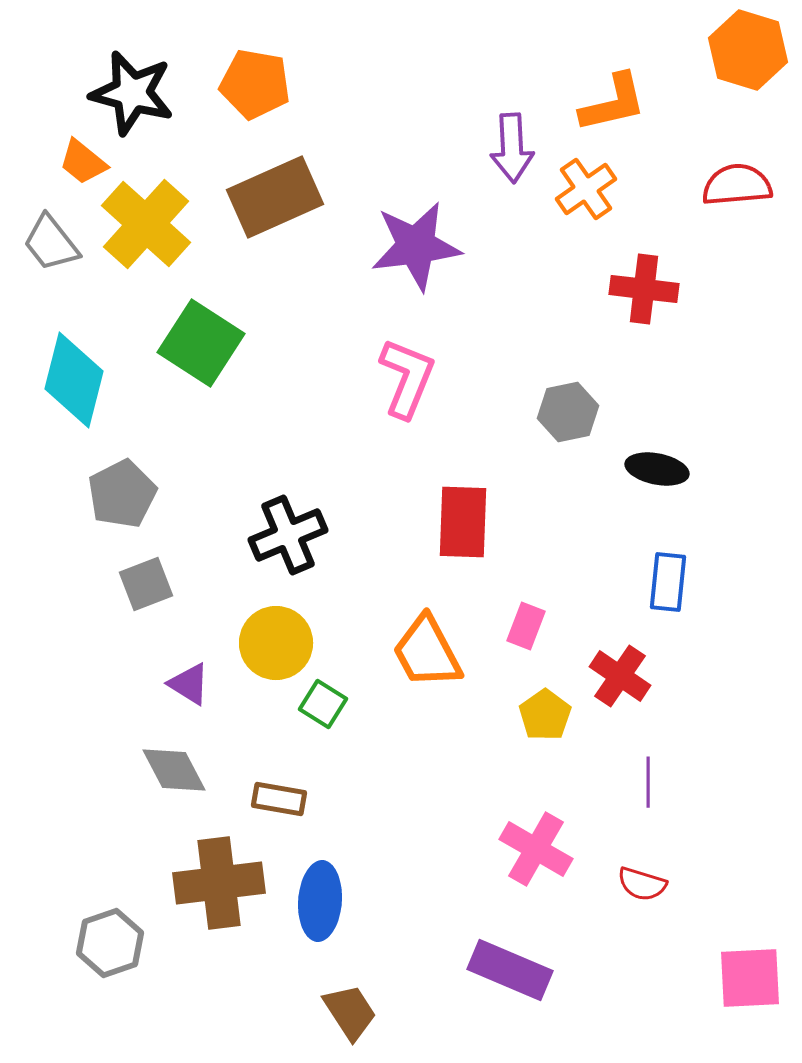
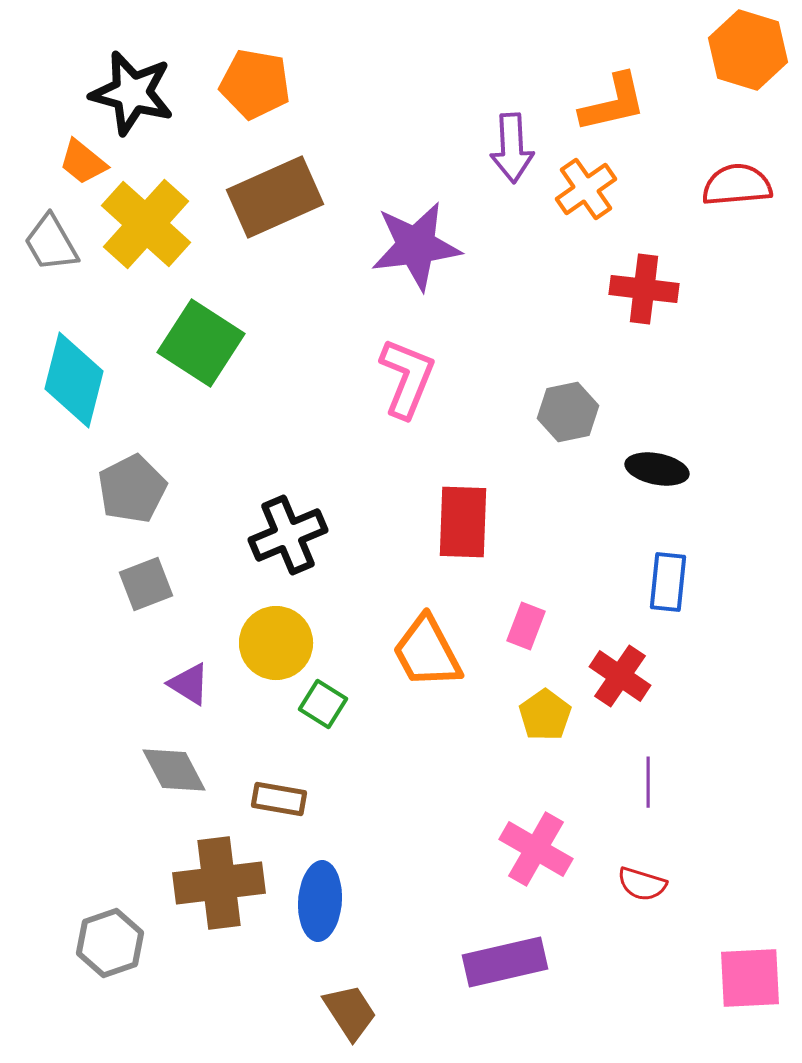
gray trapezoid at (51, 243): rotated 8 degrees clockwise
gray pentagon at (122, 494): moved 10 px right, 5 px up
purple rectangle at (510, 970): moved 5 px left, 8 px up; rotated 36 degrees counterclockwise
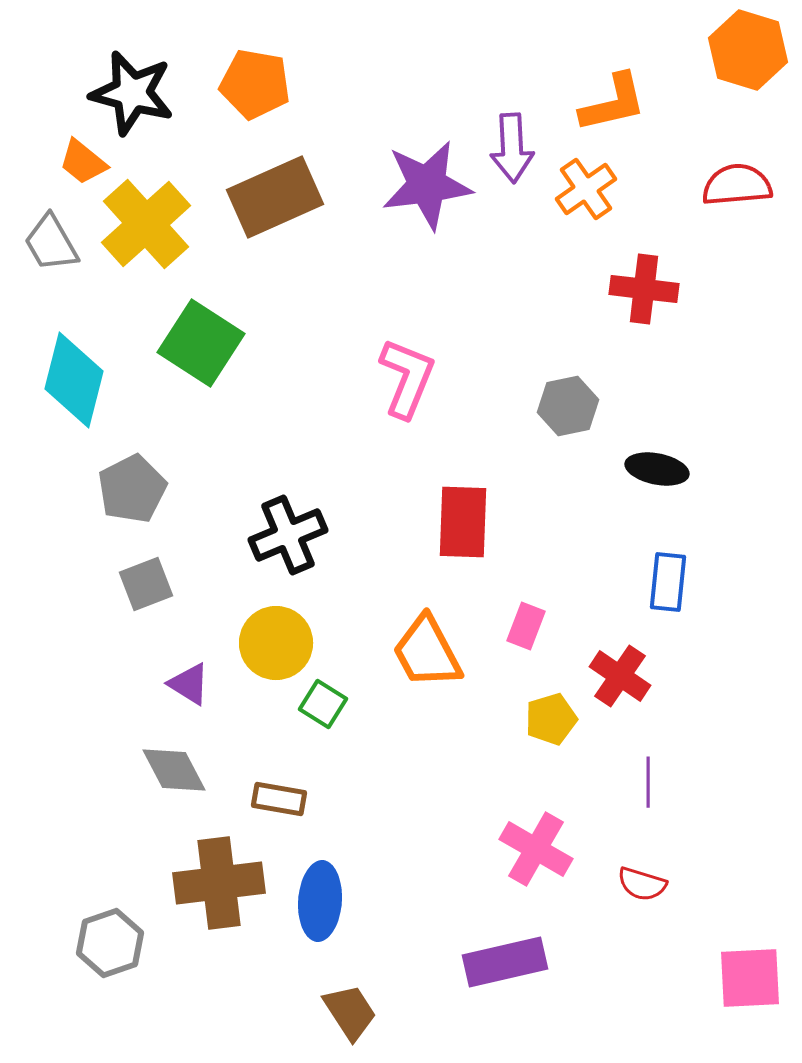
yellow cross at (146, 224): rotated 6 degrees clockwise
purple star at (416, 246): moved 11 px right, 61 px up
gray hexagon at (568, 412): moved 6 px up
yellow pentagon at (545, 715): moved 6 px right, 4 px down; rotated 18 degrees clockwise
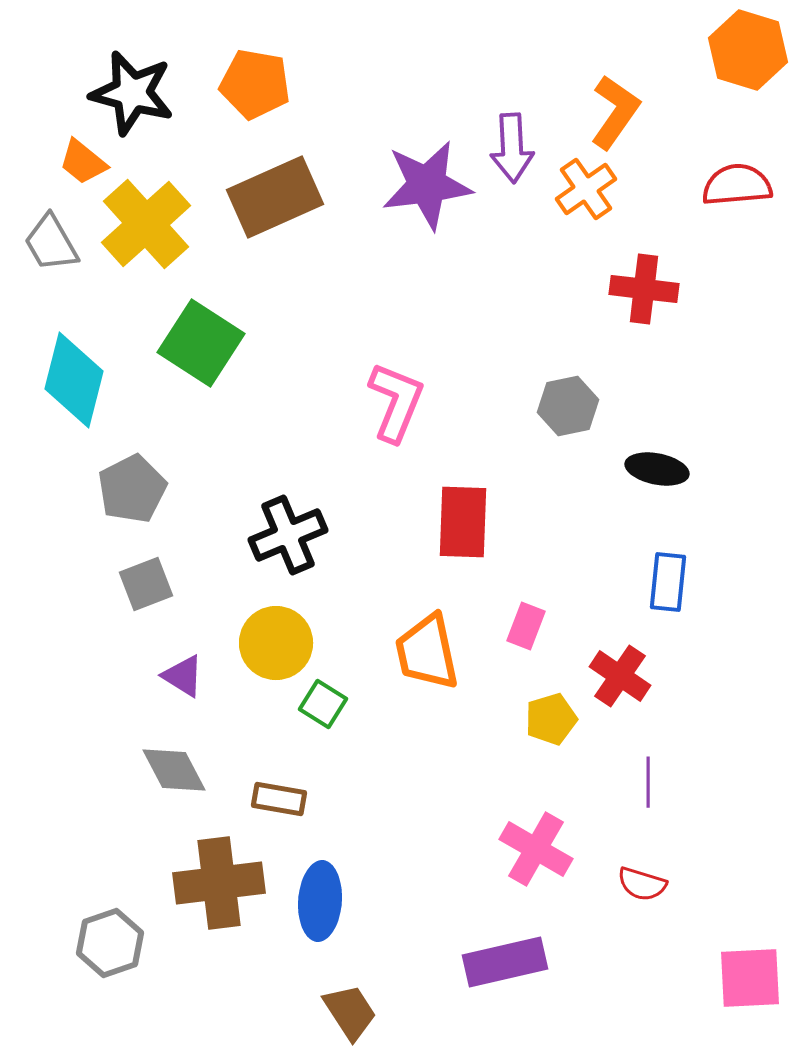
orange L-shape at (613, 103): moved 2 px right, 9 px down; rotated 42 degrees counterclockwise
pink L-shape at (407, 378): moved 11 px left, 24 px down
orange trapezoid at (427, 652): rotated 16 degrees clockwise
purple triangle at (189, 684): moved 6 px left, 8 px up
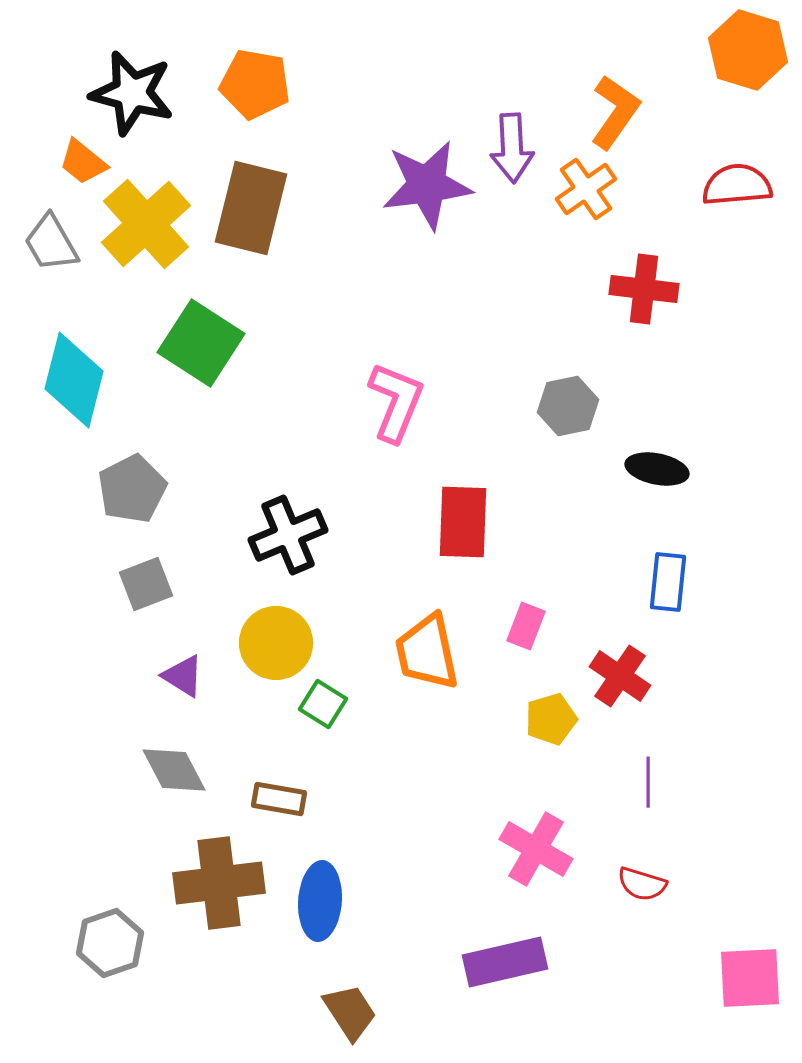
brown rectangle at (275, 197): moved 24 px left, 11 px down; rotated 52 degrees counterclockwise
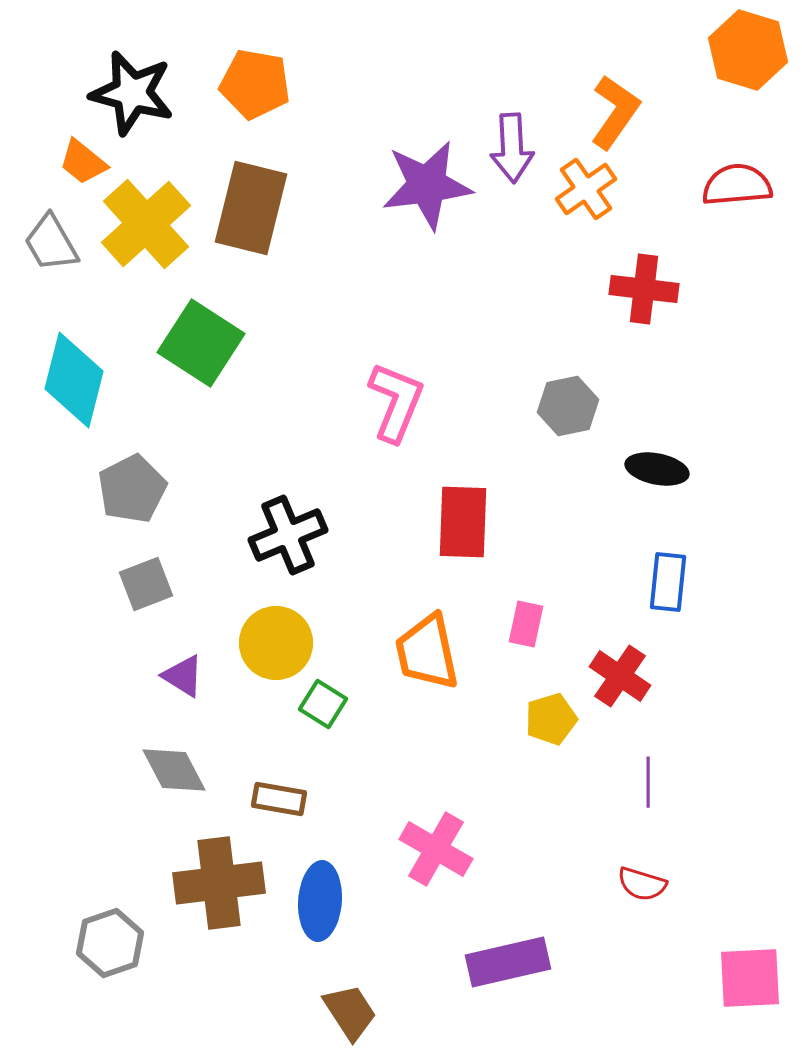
pink rectangle at (526, 626): moved 2 px up; rotated 9 degrees counterclockwise
pink cross at (536, 849): moved 100 px left
purple rectangle at (505, 962): moved 3 px right
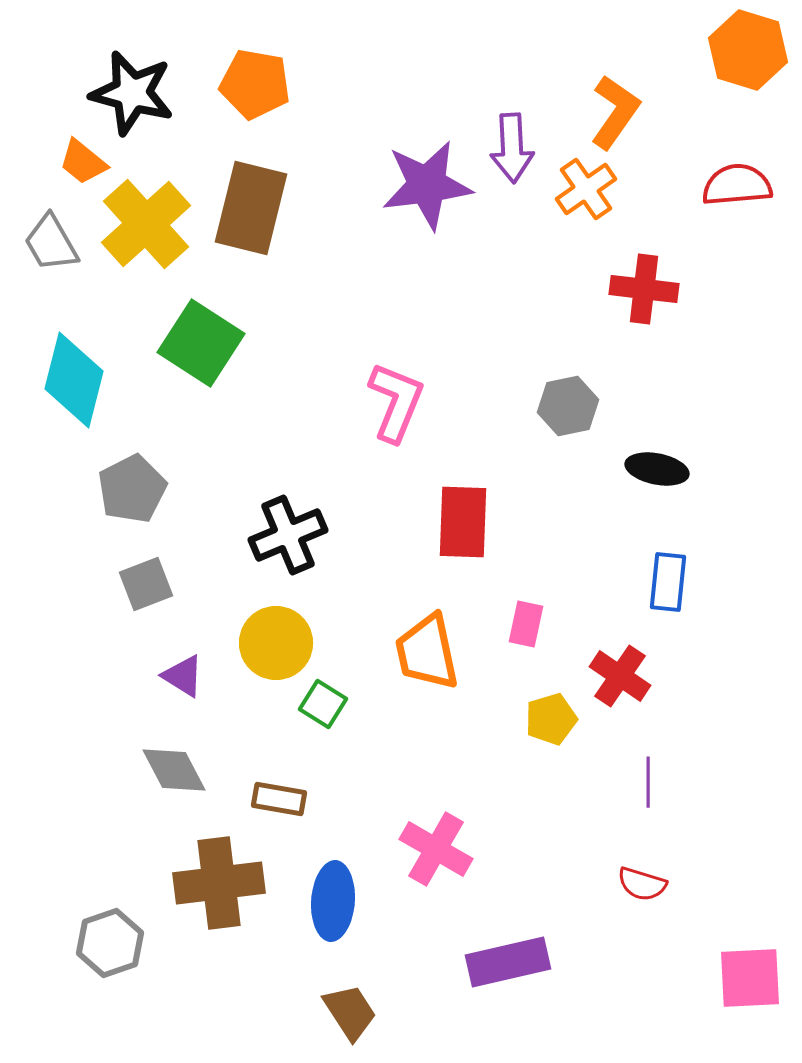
blue ellipse at (320, 901): moved 13 px right
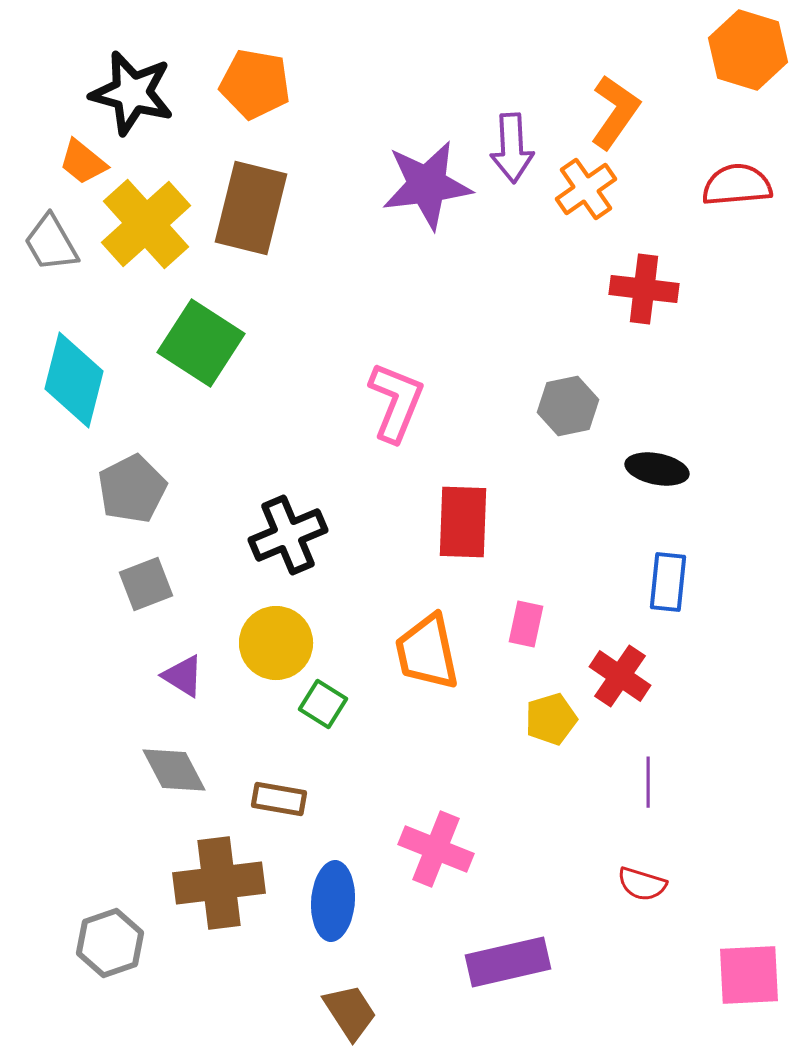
pink cross at (436, 849): rotated 8 degrees counterclockwise
pink square at (750, 978): moved 1 px left, 3 px up
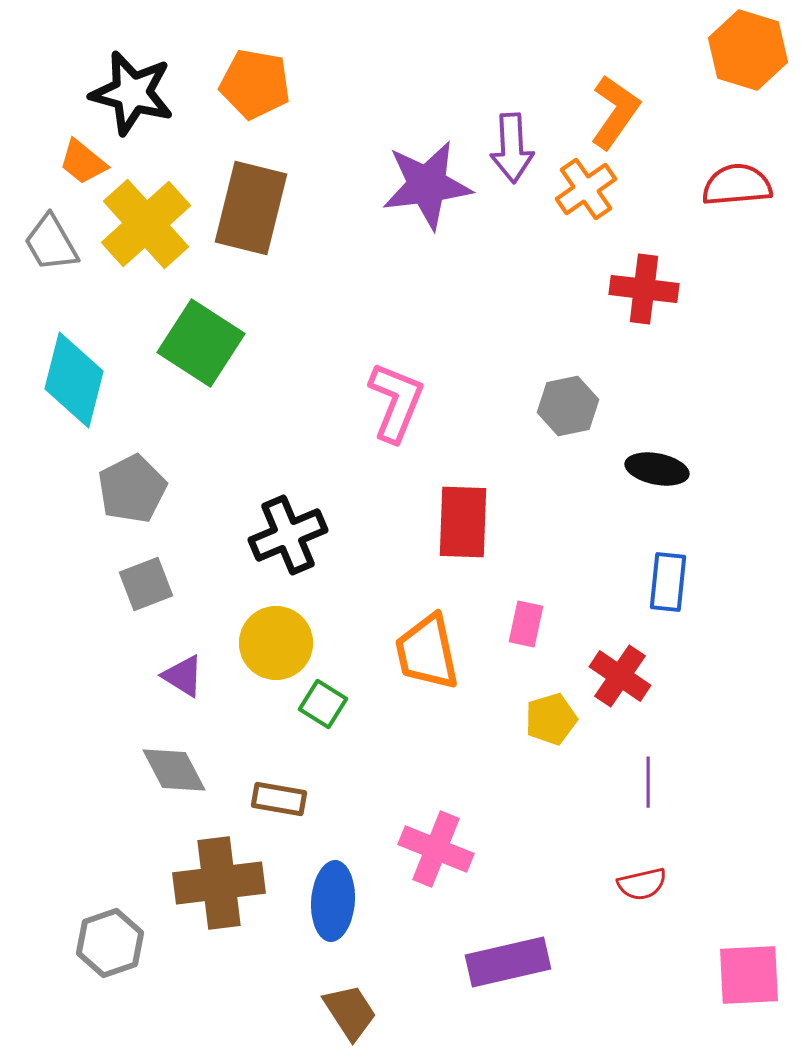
red semicircle at (642, 884): rotated 30 degrees counterclockwise
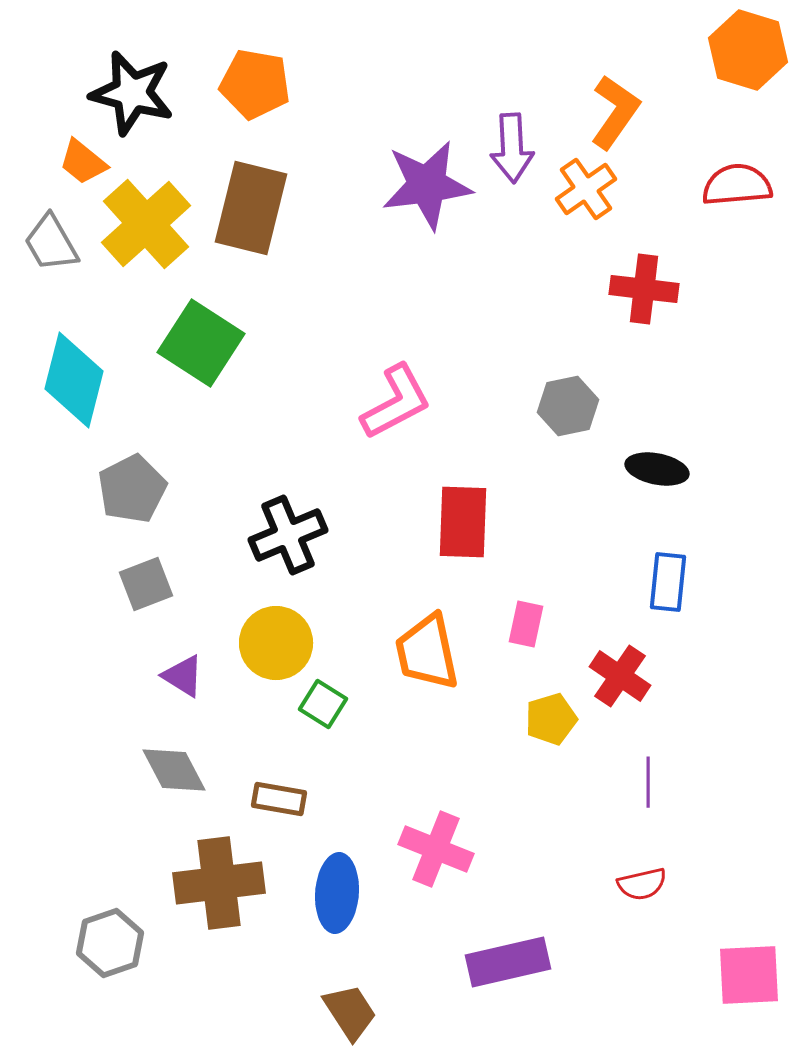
pink L-shape at (396, 402): rotated 40 degrees clockwise
blue ellipse at (333, 901): moved 4 px right, 8 px up
